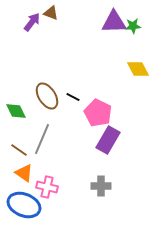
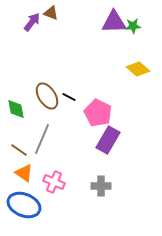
yellow diamond: rotated 20 degrees counterclockwise
black line: moved 4 px left
green diamond: moved 2 px up; rotated 15 degrees clockwise
pink cross: moved 7 px right, 5 px up; rotated 10 degrees clockwise
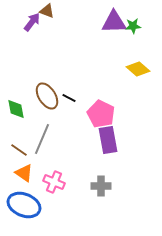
brown triangle: moved 4 px left, 2 px up
black line: moved 1 px down
pink pentagon: moved 3 px right, 1 px down
purple rectangle: rotated 40 degrees counterclockwise
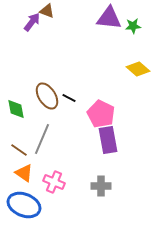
purple triangle: moved 5 px left, 4 px up; rotated 8 degrees clockwise
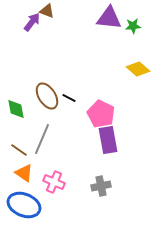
gray cross: rotated 12 degrees counterclockwise
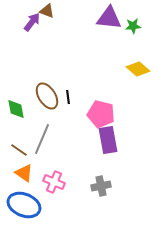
black line: moved 1 px left, 1 px up; rotated 56 degrees clockwise
pink pentagon: rotated 12 degrees counterclockwise
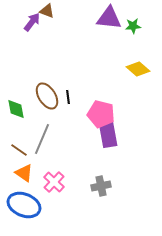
purple rectangle: moved 6 px up
pink cross: rotated 20 degrees clockwise
